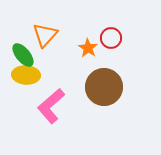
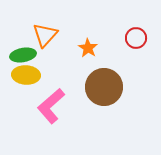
red circle: moved 25 px right
green ellipse: rotated 60 degrees counterclockwise
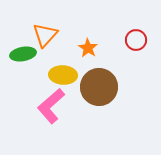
red circle: moved 2 px down
green ellipse: moved 1 px up
yellow ellipse: moved 37 px right
brown circle: moved 5 px left
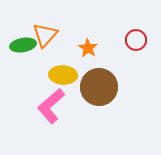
green ellipse: moved 9 px up
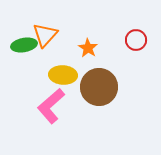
green ellipse: moved 1 px right
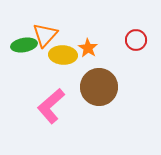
yellow ellipse: moved 20 px up
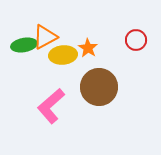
orange triangle: moved 2 px down; rotated 20 degrees clockwise
yellow ellipse: rotated 8 degrees counterclockwise
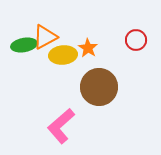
pink L-shape: moved 10 px right, 20 px down
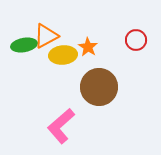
orange triangle: moved 1 px right, 1 px up
orange star: moved 1 px up
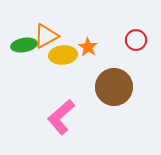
brown circle: moved 15 px right
pink L-shape: moved 9 px up
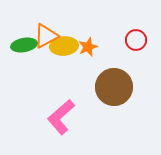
orange star: rotated 18 degrees clockwise
yellow ellipse: moved 1 px right, 9 px up
